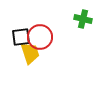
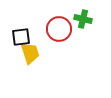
red circle: moved 19 px right, 8 px up
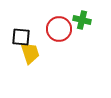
green cross: moved 1 px left, 1 px down
black square: rotated 12 degrees clockwise
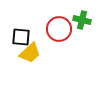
yellow trapezoid: rotated 65 degrees clockwise
